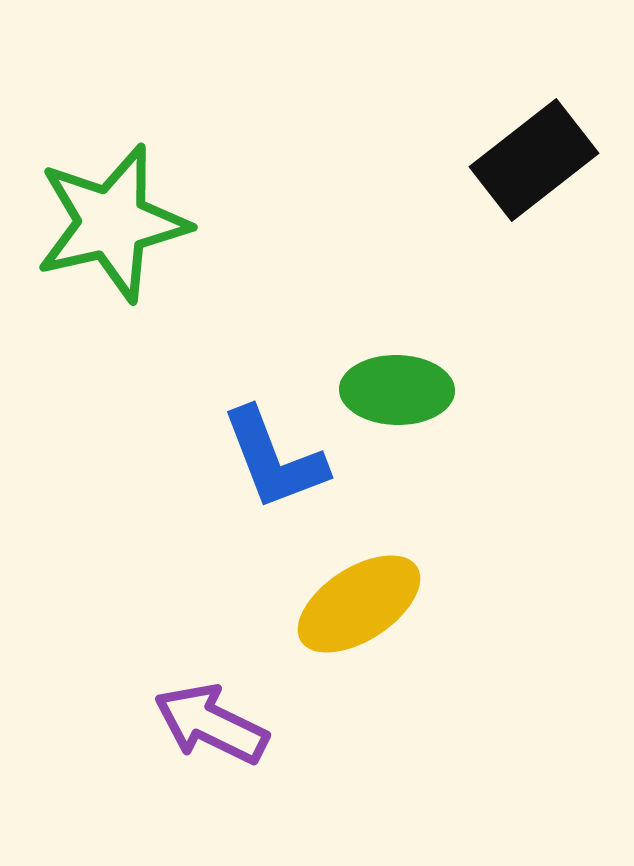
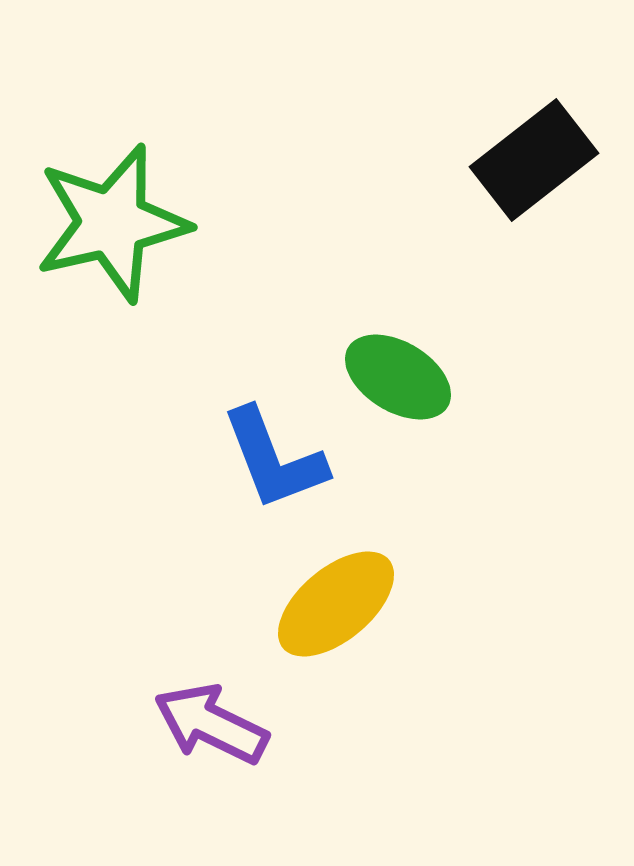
green ellipse: moved 1 px right, 13 px up; rotated 30 degrees clockwise
yellow ellipse: moved 23 px left; rotated 7 degrees counterclockwise
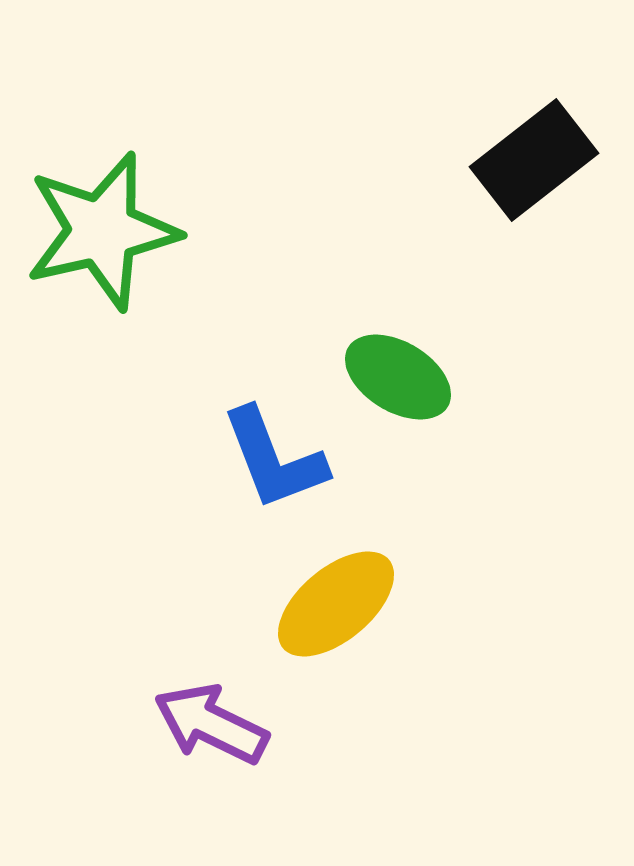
green star: moved 10 px left, 8 px down
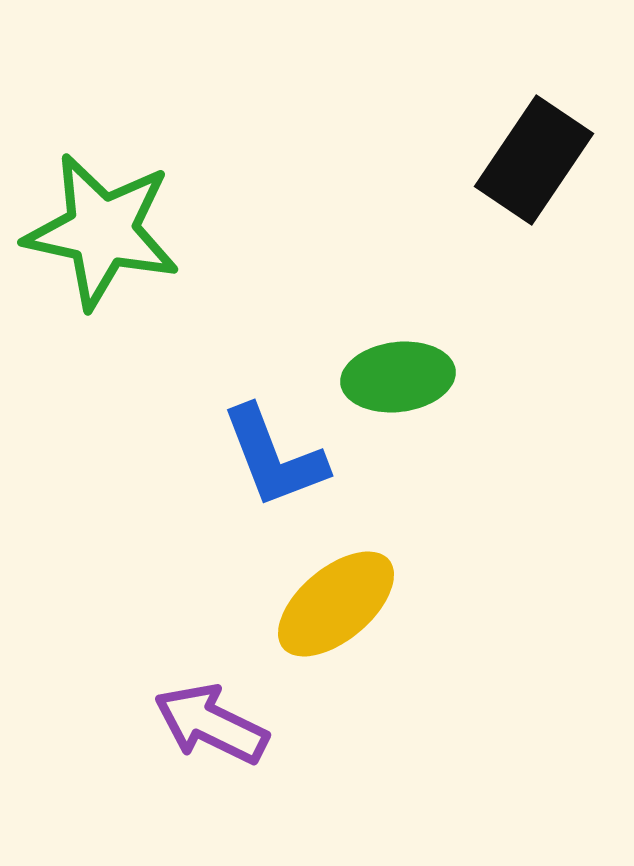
black rectangle: rotated 18 degrees counterclockwise
green star: rotated 25 degrees clockwise
green ellipse: rotated 38 degrees counterclockwise
blue L-shape: moved 2 px up
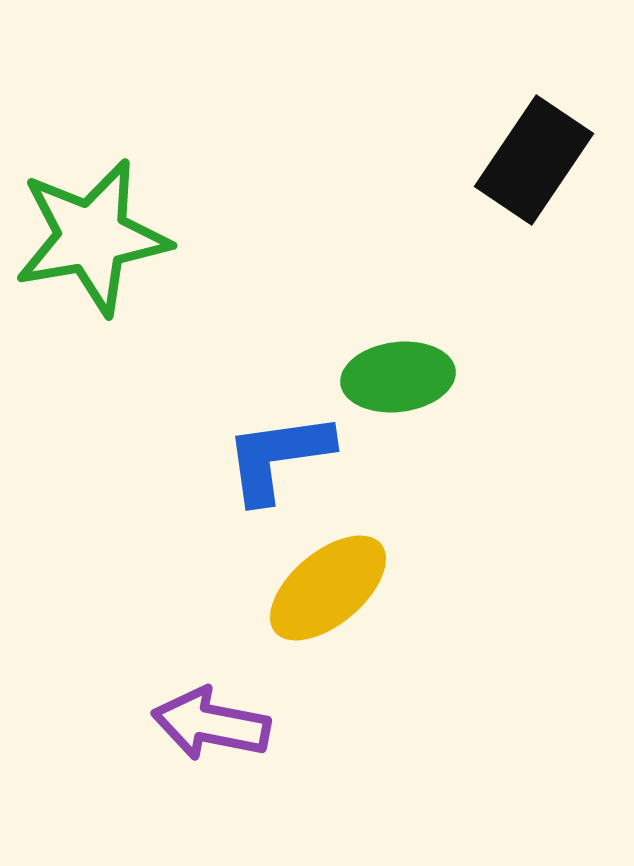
green star: moved 10 px left, 6 px down; rotated 22 degrees counterclockwise
blue L-shape: moved 4 px right; rotated 103 degrees clockwise
yellow ellipse: moved 8 px left, 16 px up
purple arrow: rotated 15 degrees counterclockwise
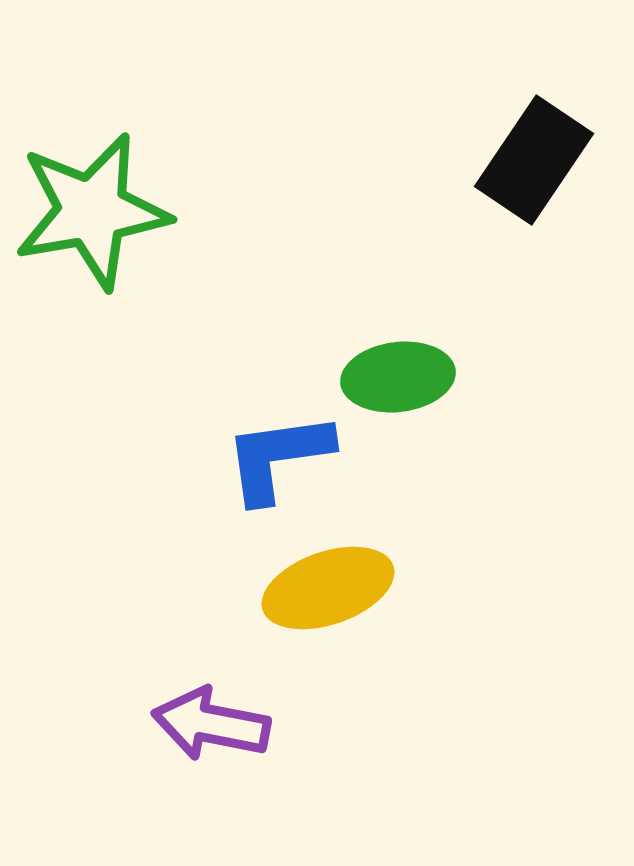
green star: moved 26 px up
yellow ellipse: rotated 21 degrees clockwise
